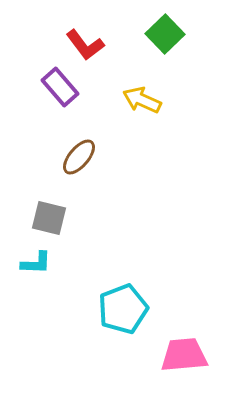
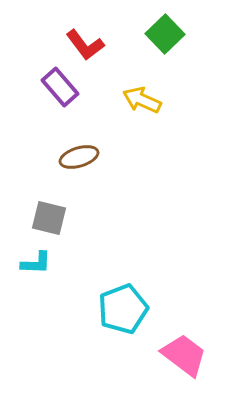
brown ellipse: rotated 33 degrees clockwise
pink trapezoid: rotated 42 degrees clockwise
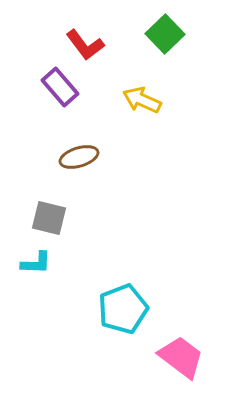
pink trapezoid: moved 3 px left, 2 px down
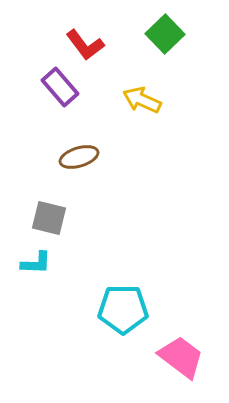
cyan pentagon: rotated 21 degrees clockwise
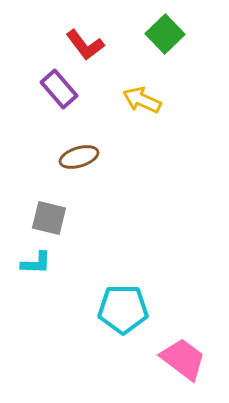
purple rectangle: moved 1 px left, 2 px down
pink trapezoid: moved 2 px right, 2 px down
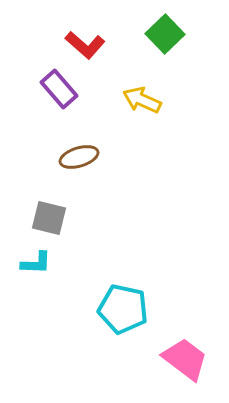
red L-shape: rotated 12 degrees counterclockwise
cyan pentagon: rotated 12 degrees clockwise
pink trapezoid: moved 2 px right
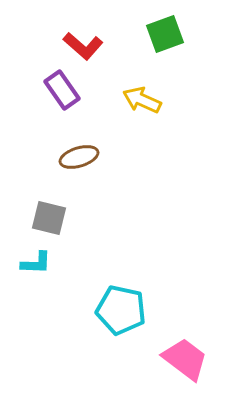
green square: rotated 24 degrees clockwise
red L-shape: moved 2 px left, 1 px down
purple rectangle: moved 3 px right, 1 px down; rotated 6 degrees clockwise
cyan pentagon: moved 2 px left, 1 px down
